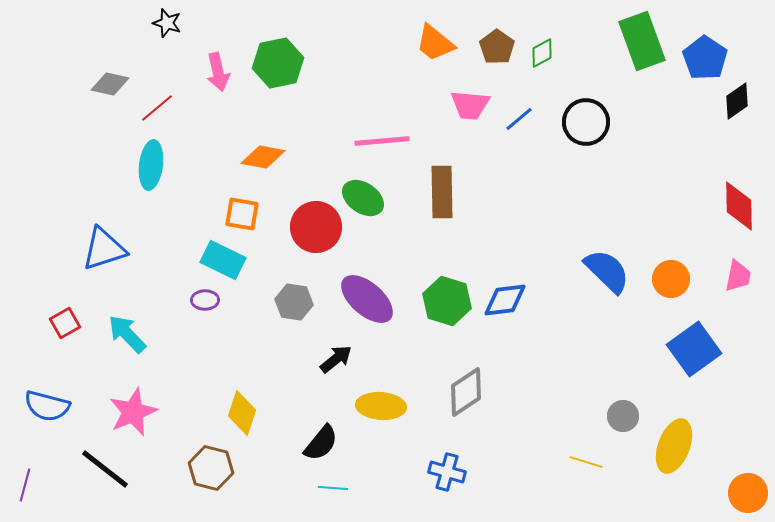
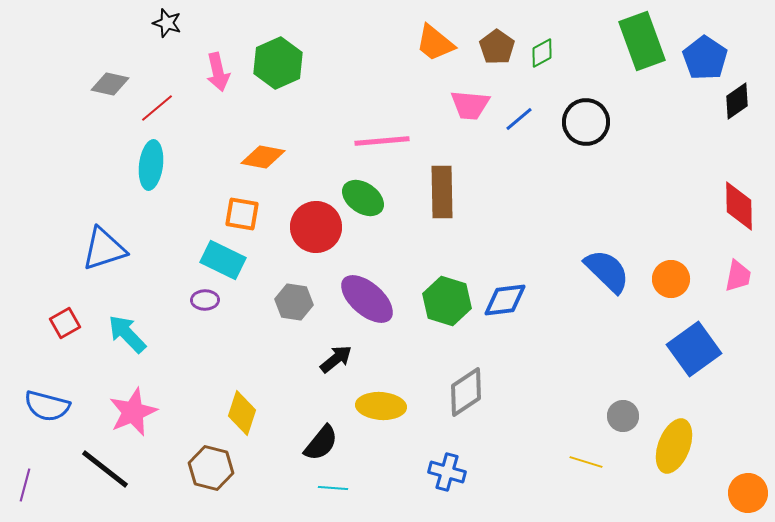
green hexagon at (278, 63): rotated 12 degrees counterclockwise
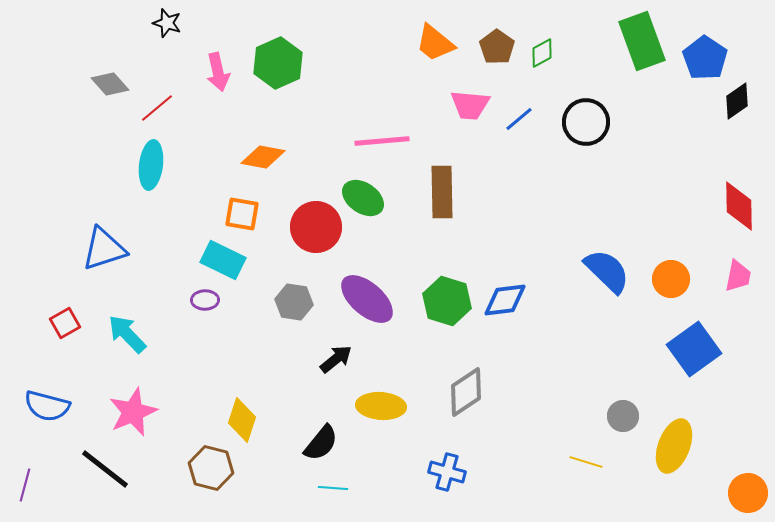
gray diamond at (110, 84): rotated 36 degrees clockwise
yellow diamond at (242, 413): moved 7 px down
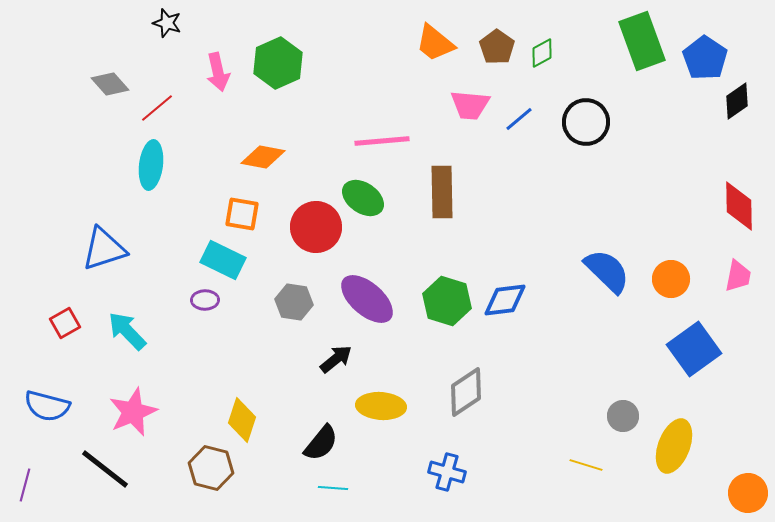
cyan arrow at (127, 334): moved 3 px up
yellow line at (586, 462): moved 3 px down
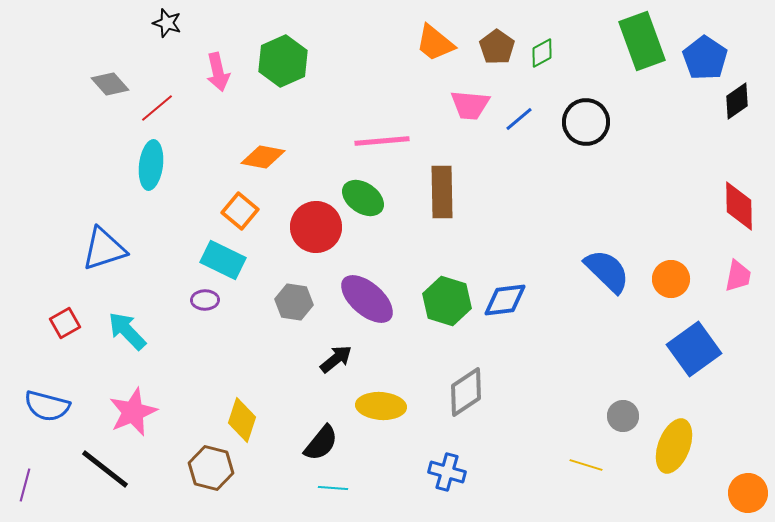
green hexagon at (278, 63): moved 5 px right, 2 px up
orange square at (242, 214): moved 2 px left, 3 px up; rotated 30 degrees clockwise
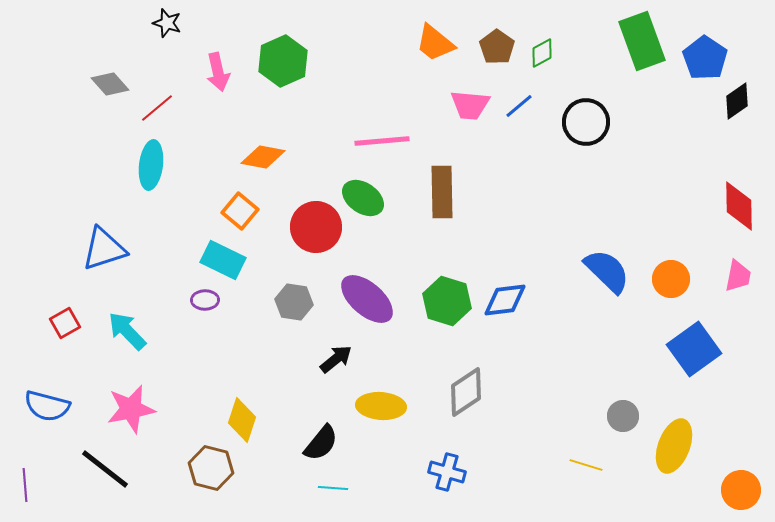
blue line at (519, 119): moved 13 px up
pink star at (133, 412): moved 2 px left, 3 px up; rotated 12 degrees clockwise
purple line at (25, 485): rotated 20 degrees counterclockwise
orange circle at (748, 493): moved 7 px left, 3 px up
